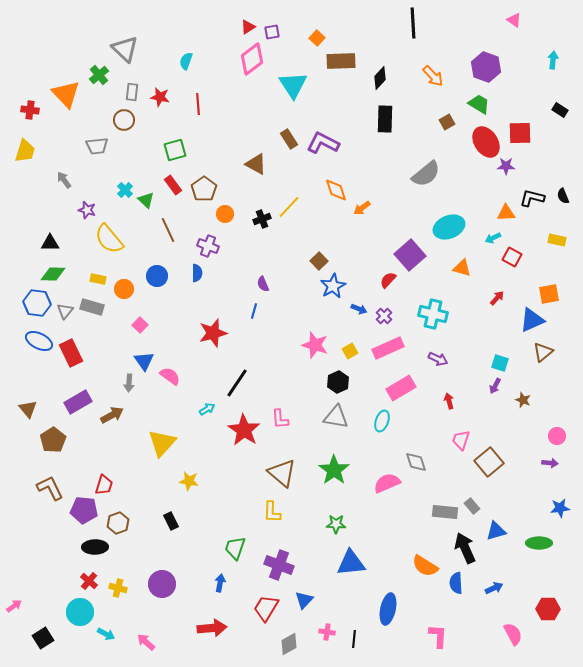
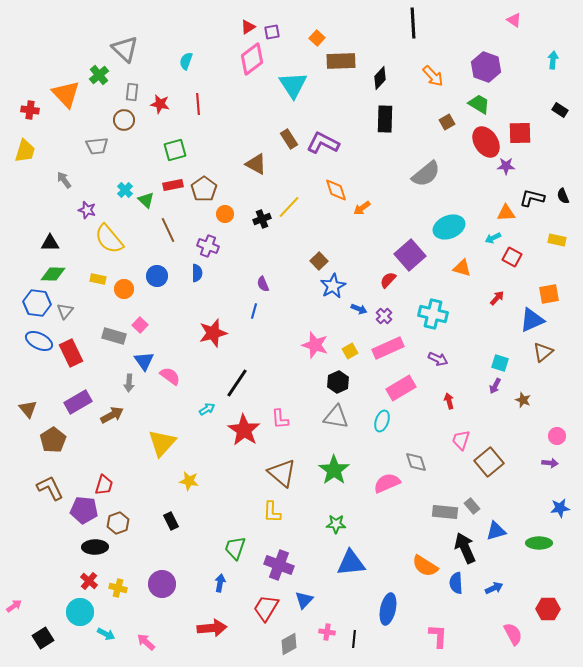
red star at (160, 97): moved 7 px down
red rectangle at (173, 185): rotated 66 degrees counterclockwise
gray rectangle at (92, 307): moved 22 px right, 29 px down
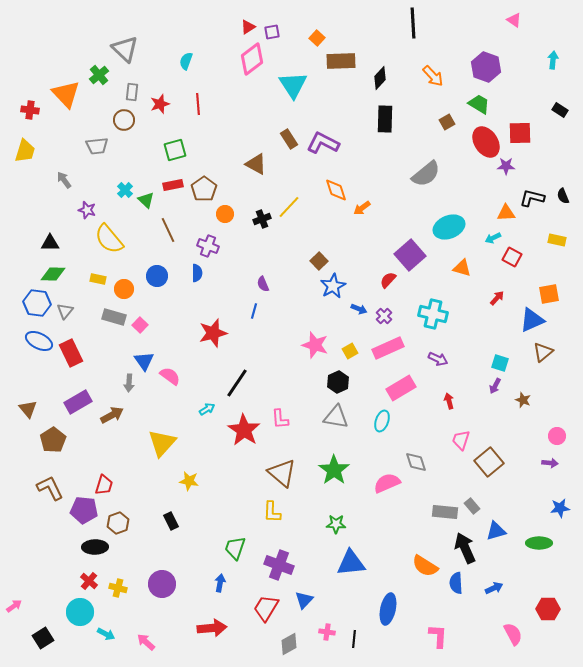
red star at (160, 104): rotated 30 degrees counterclockwise
gray rectangle at (114, 336): moved 19 px up
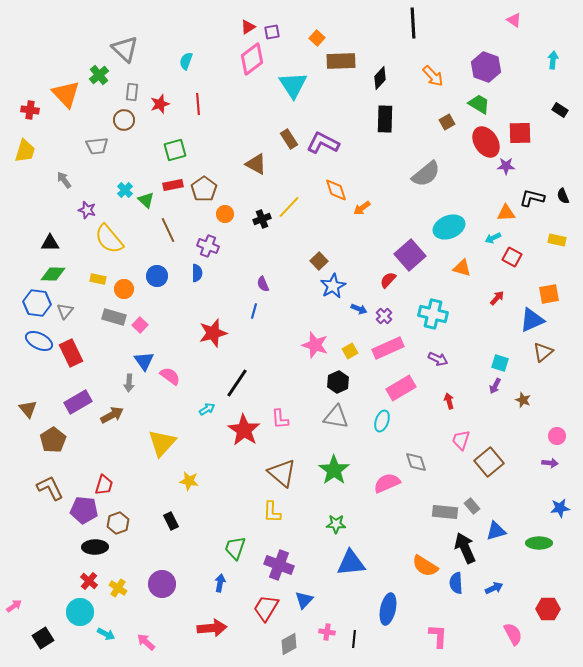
yellow cross at (118, 588): rotated 18 degrees clockwise
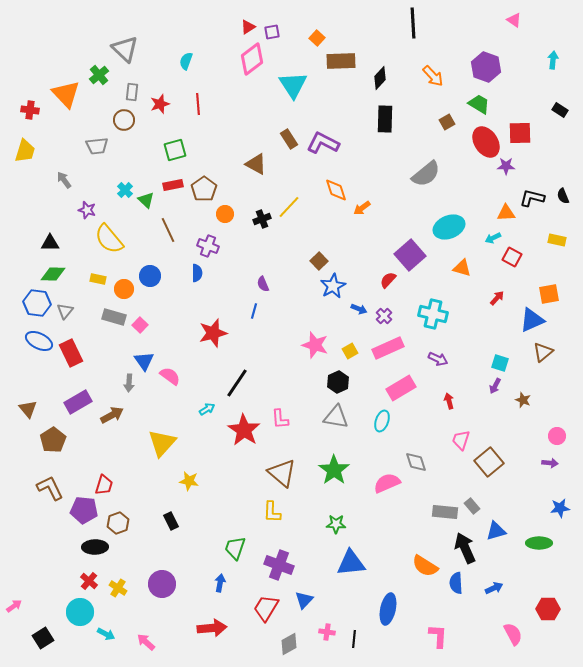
blue circle at (157, 276): moved 7 px left
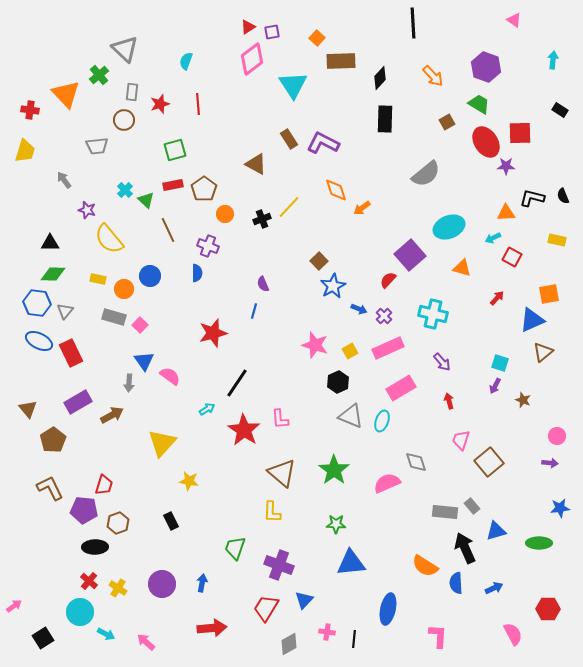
purple arrow at (438, 359): moved 4 px right, 3 px down; rotated 24 degrees clockwise
gray triangle at (336, 417): moved 15 px right, 1 px up; rotated 12 degrees clockwise
blue arrow at (220, 583): moved 18 px left
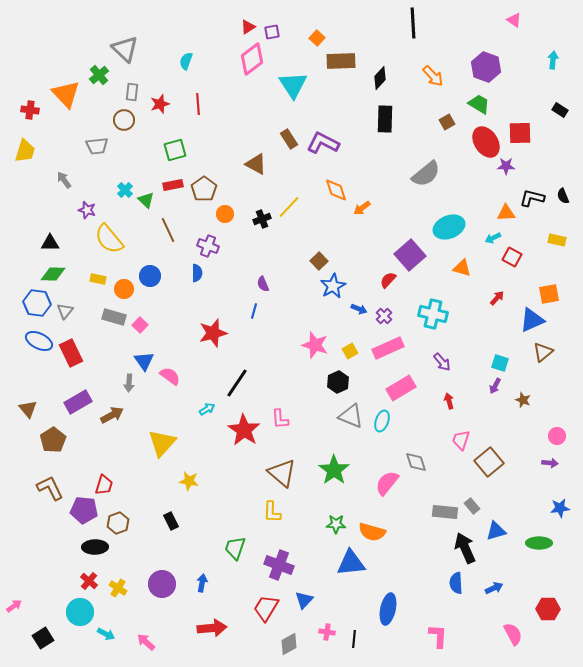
pink semicircle at (387, 483): rotated 28 degrees counterclockwise
orange semicircle at (425, 566): moved 53 px left, 34 px up; rotated 16 degrees counterclockwise
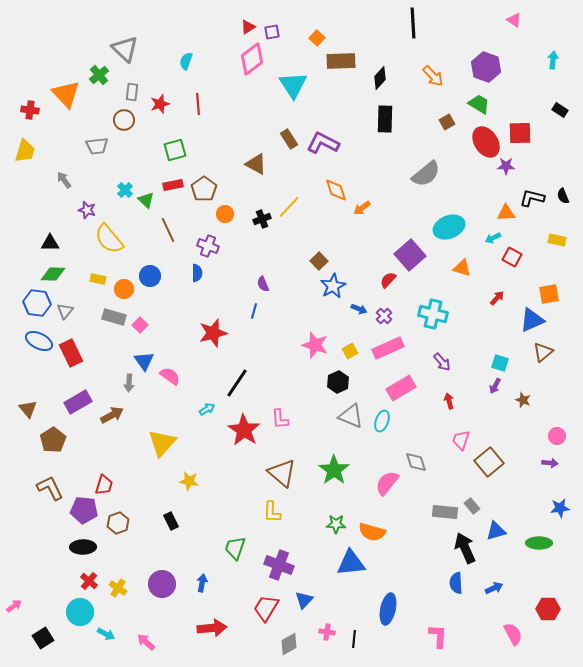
black ellipse at (95, 547): moved 12 px left
